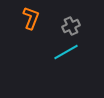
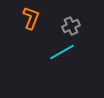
cyan line: moved 4 px left
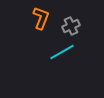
orange L-shape: moved 10 px right
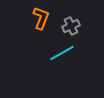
cyan line: moved 1 px down
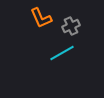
orange L-shape: rotated 135 degrees clockwise
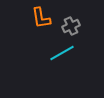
orange L-shape: rotated 15 degrees clockwise
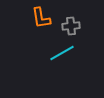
gray cross: rotated 18 degrees clockwise
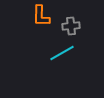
orange L-shape: moved 2 px up; rotated 10 degrees clockwise
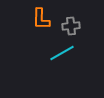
orange L-shape: moved 3 px down
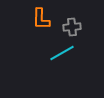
gray cross: moved 1 px right, 1 px down
